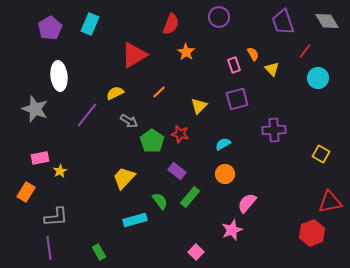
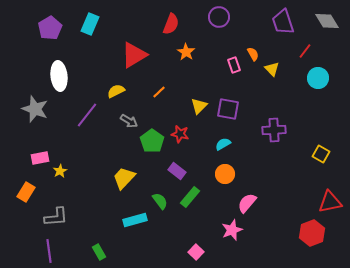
yellow semicircle at (115, 93): moved 1 px right, 2 px up
purple square at (237, 99): moved 9 px left, 10 px down; rotated 25 degrees clockwise
purple line at (49, 248): moved 3 px down
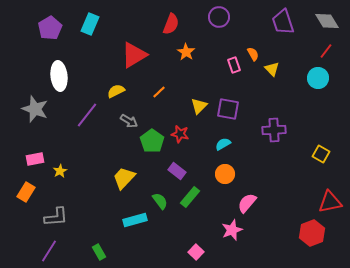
red line at (305, 51): moved 21 px right
pink rectangle at (40, 158): moved 5 px left, 1 px down
purple line at (49, 251): rotated 40 degrees clockwise
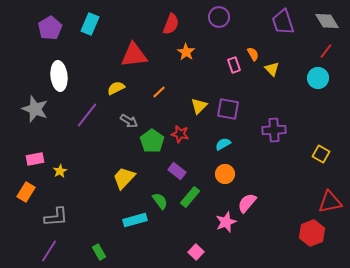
red triangle at (134, 55): rotated 24 degrees clockwise
yellow semicircle at (116, 91): moved 3 px up
pink star at (232, 230): moved 6 px left, 8 px up
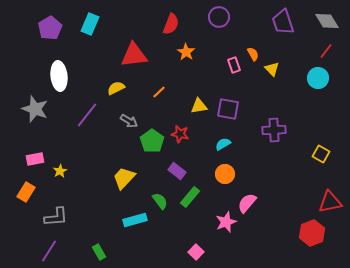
yellow triangle at (199, 106): rotated 36 degrees clockwise
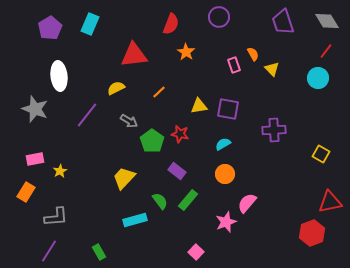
green rectangle at (190, 197): moved 2 px left, 3 px down
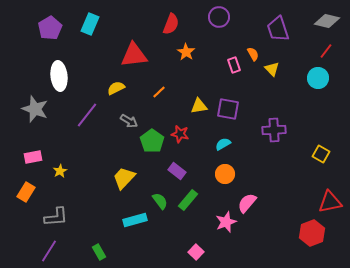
gray diamond at (327, 21): rotated 45 degrees counterclockwise
purple trapezoid at (283, 22): moved 5 px left, 7 px down
pink rectangle at (35, 159): moved 2 px left, 2 px up
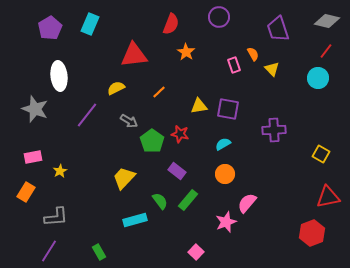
red triangle at (330, 202): moved 2 px left, 5 px up
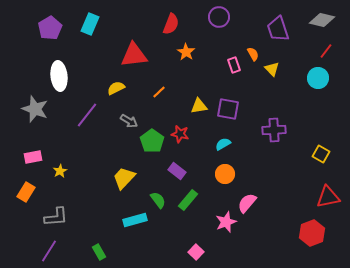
gray diamond at (327, 21): moved 5 px left, 1 px up
green semicircle at (160, 201): moved 2 px left, 1 px up
